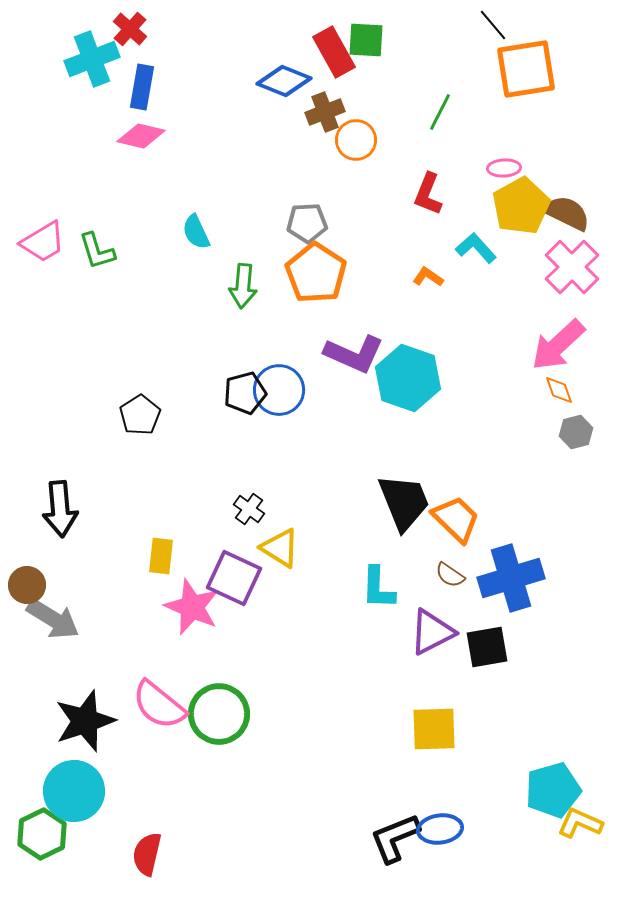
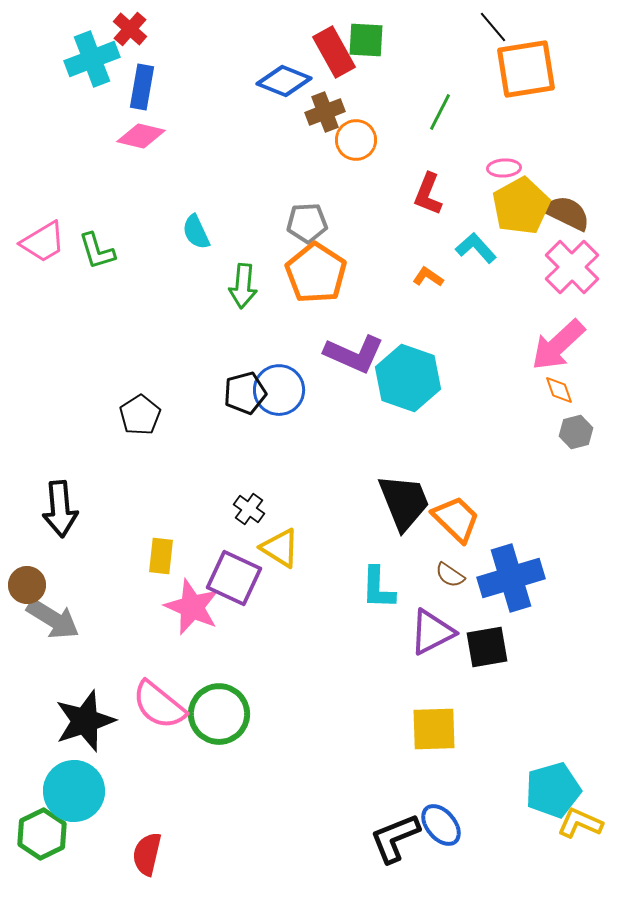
black line at (493, 25): moved 2 px down
blue ellipse at (440, 829): moved 1 px right, 4 px up; rotated 57 degrees clockwise
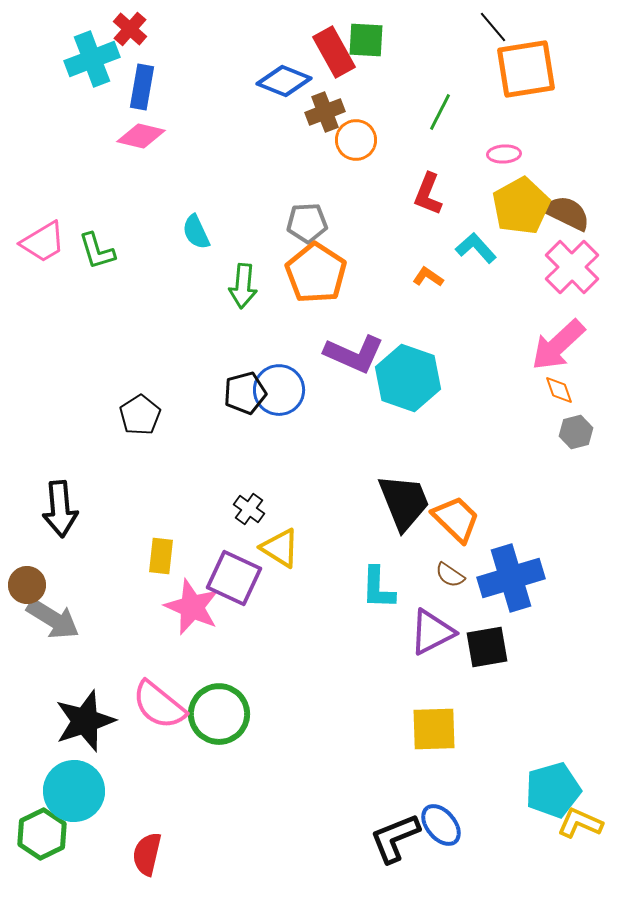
pink ellipse at (504, 168): moved 14 px up
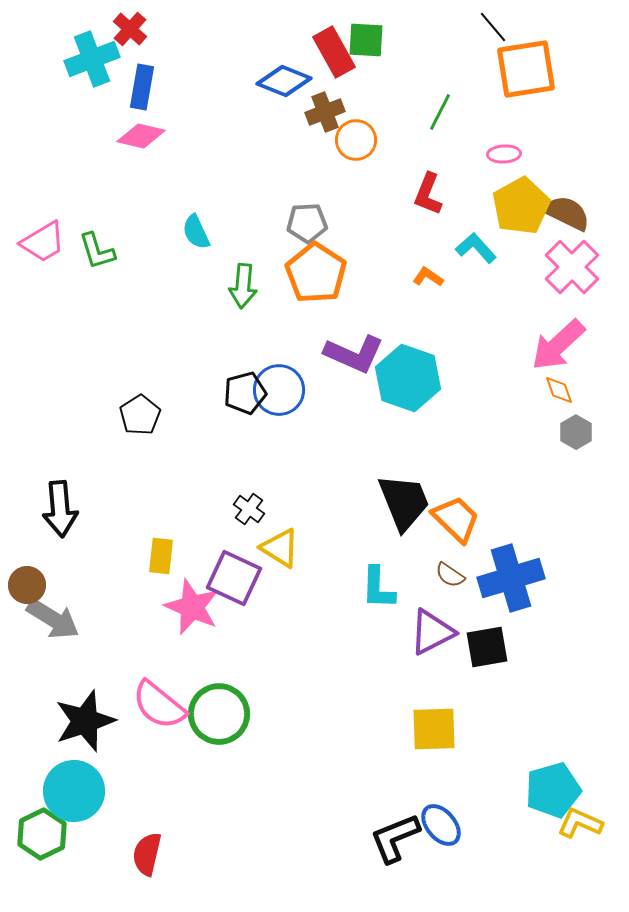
gray hexagon at (576, 432): rotated 16 degrees counterclockwise
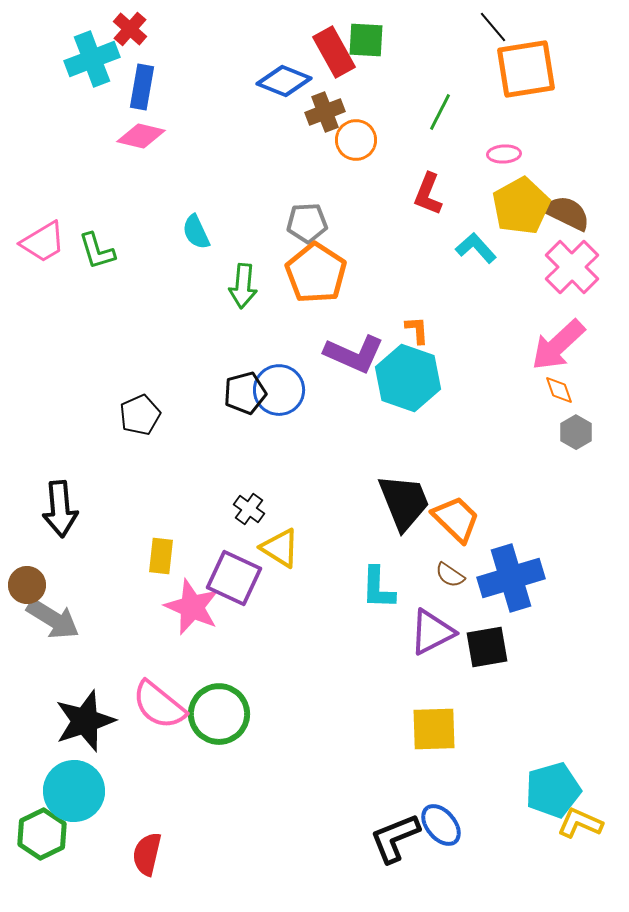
orange L-shape at (428, 277): moved 11 px left, 53 px down; rotated 52 degrees clockwise
black pentagon at (140, 415): rotated 9 degrees clockwise
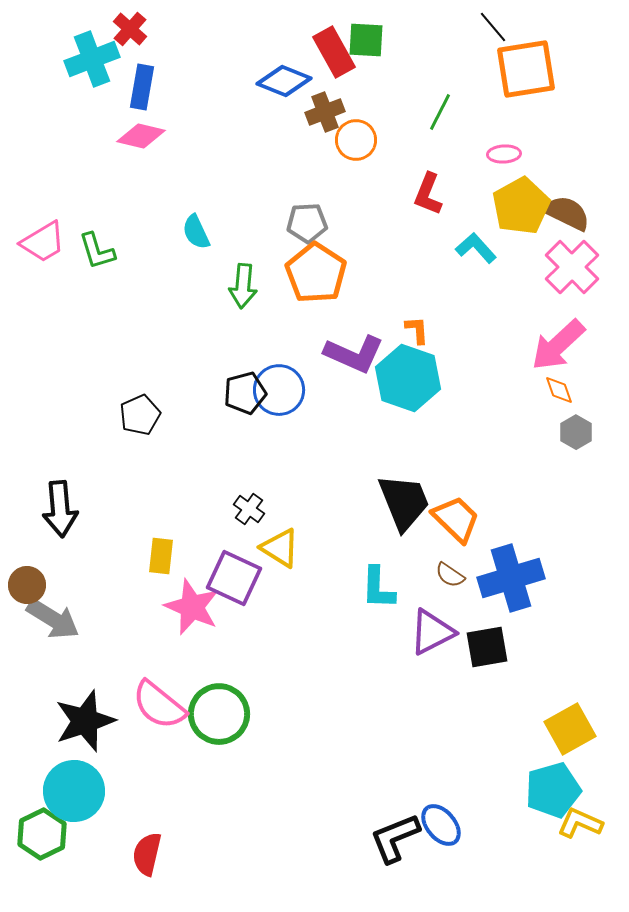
yellow square at (434, 729): moved 136 px right; rotated 27 degrees counterclockwise
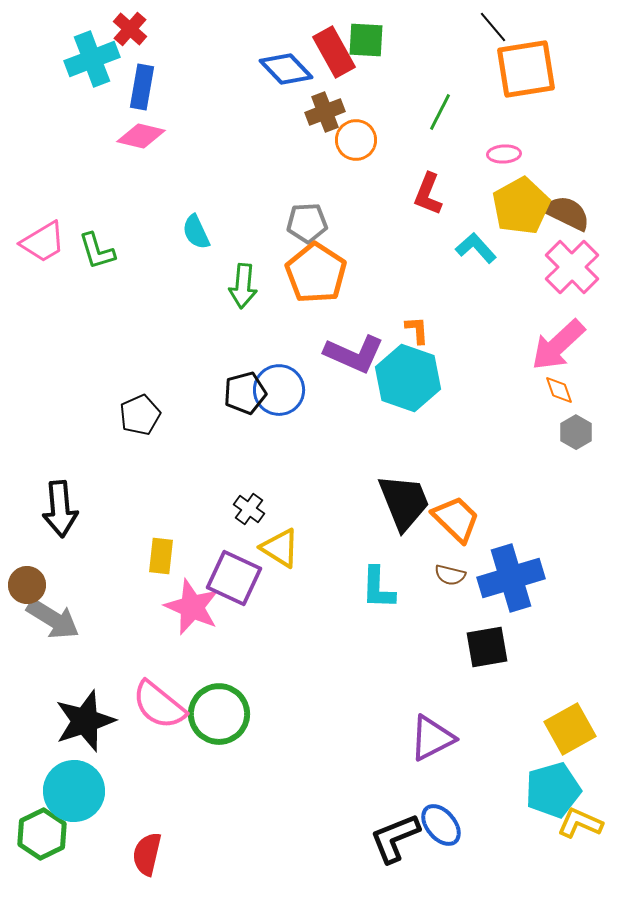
blue diamond at (284, 81): moved 2 px right, 12 px up; rotated 24 degrees clockwise
brown semicircle at (450, 575): rotated 20 degrees counterclockwise
purple triangle at (432, 632): moved 106 px down
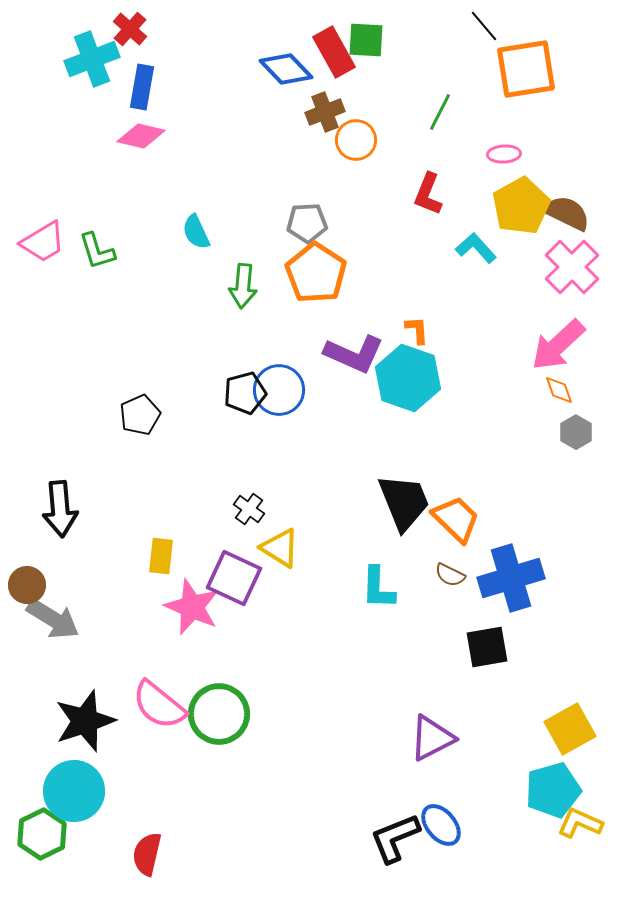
black line at (493, 27): moved 9 px left, 1 px up
brown semicircle at (450, 575): rotated 12 degrees clockwise
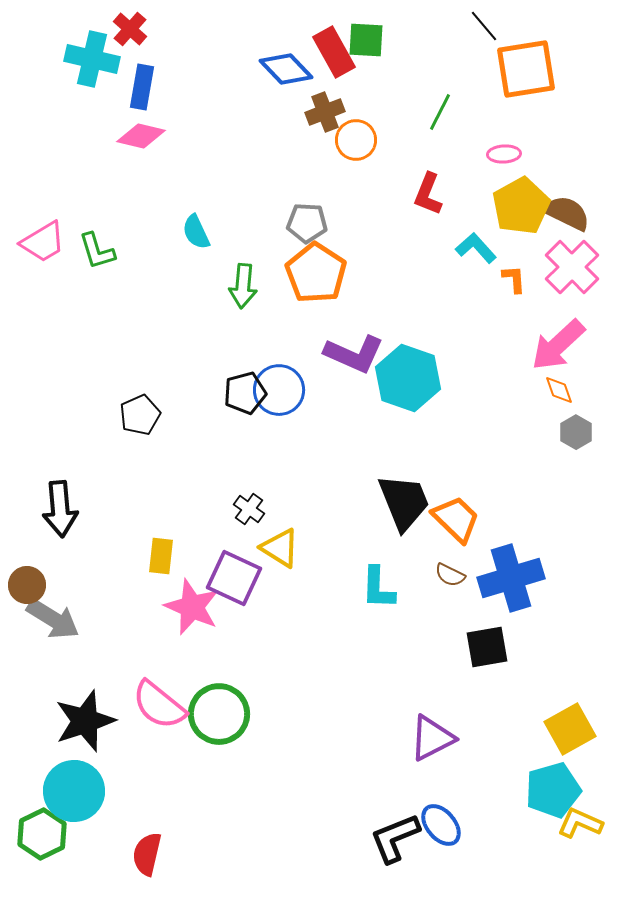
cyan cross at (92, 59): rotated 34 degrees clockwise
gray pentagon at (307, 223): rotated 6 degrees clockwise
orange L-shape at (417, 330): moved 97 px right, 51 px up
